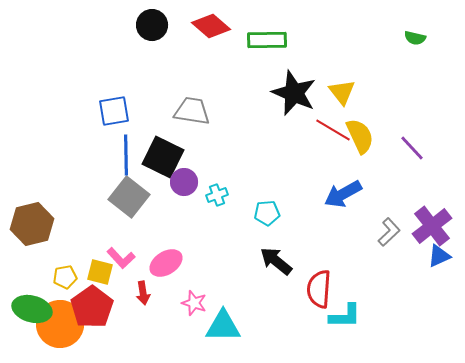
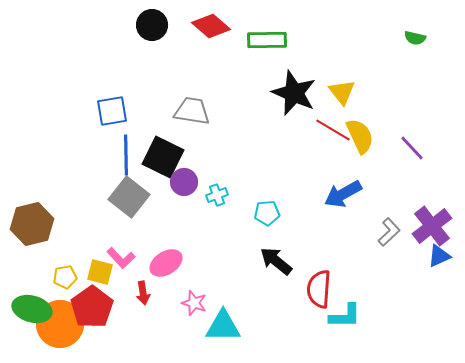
blue square: moved 2 px left
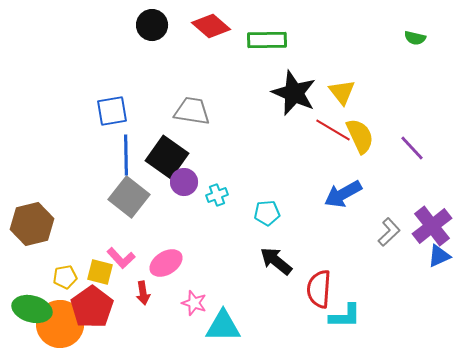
black square: moved 4 px right; rotated 9 degrees clockwise
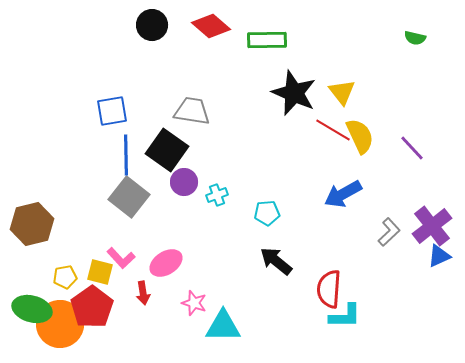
black square: moved 7 px up
red semicircle: moved 10 px right
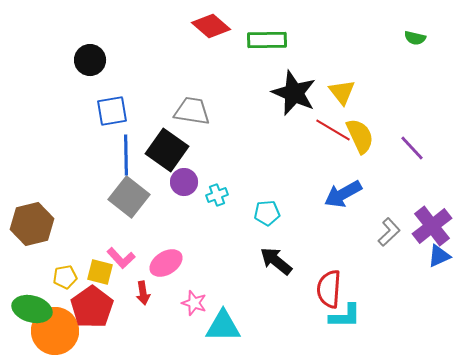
black circle: moved 62 px left, 35 px down
orange circle: moved 5 px left, 7 px down
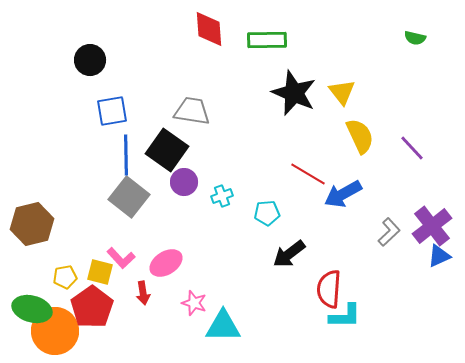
red diamond: moved 2 px left, 3 px down; rotated 45 degrees clockwise
red line: moved 25 px left, 44 px down
cyan cross: moved 5 px right, 1 px down
black arrow: moved 13 px right, 7 px up; rotated 76 degrees counterclockwise
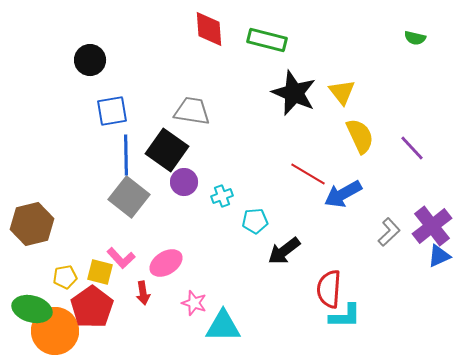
green rectangle: rotated 15 degrees clockwise
cyan pentagon: moved 12 px left, 8 px down
black arrow: moved 5 px left, 3 px up
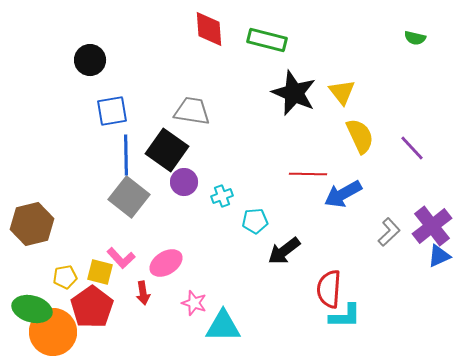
red line: rotated 30 degrees counterclockwise
orange circle: moved 2 px left, 1 px down
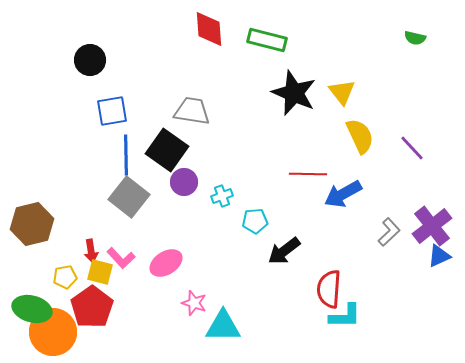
red arrow: moved 52 px left, 42 px up
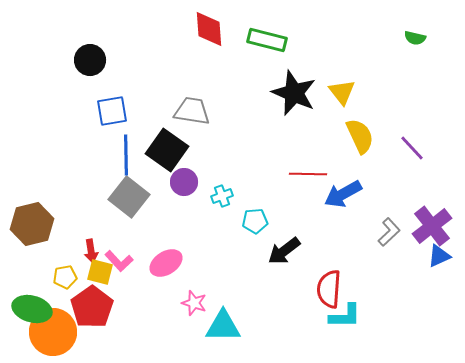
pink L-shape: moved 2 px left, 3 px down
